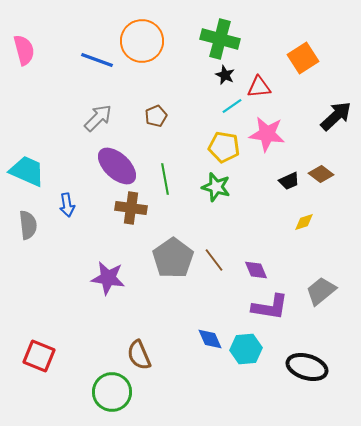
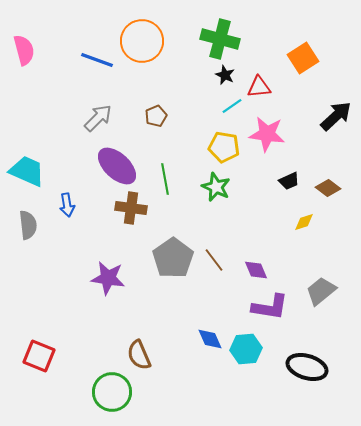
brown diamond: moved 7 px right, 14 px down
green star: rotated 8 degrees clockwise
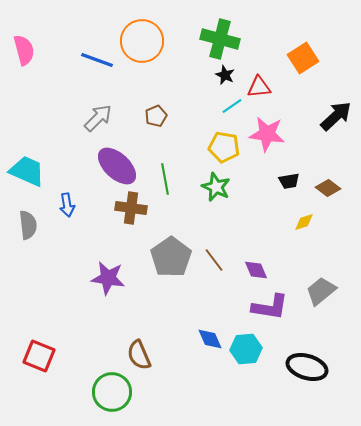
black trapezoid: rotated 15 degrees clockwise
gray pentagon: moved 2 px left, 1 px up
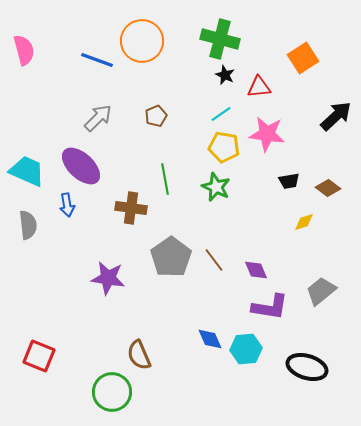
cyan line: moved 11 px left, 8 px down
purple ellipse: moved 36 px left
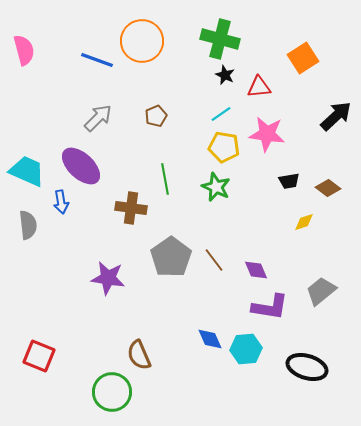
blue arrow: moved 6 px left, 3 px up
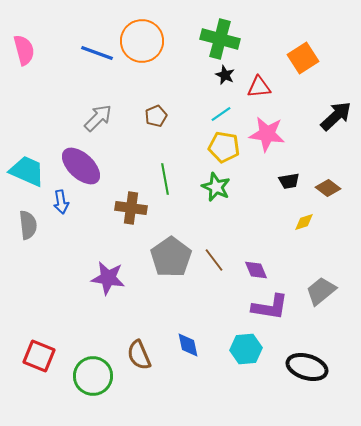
blue line: moved 7 px up
blue diamond: moved 22 px left, 6 px down; rotated 12 degrees clockwise
green circle: moved 19 px left, 16 px up
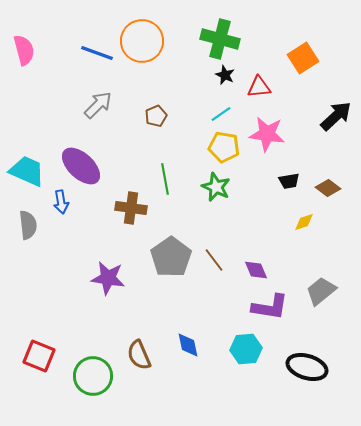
gray arrow: moved 13 px up
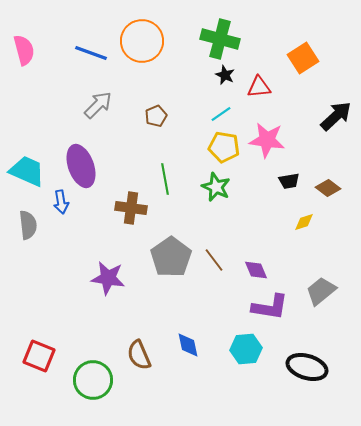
blue line: moved 6 px left
pink star: moved 6 px down
purple ellipse: rotated 27 degrees clockwise
green circle: moved 4 px down
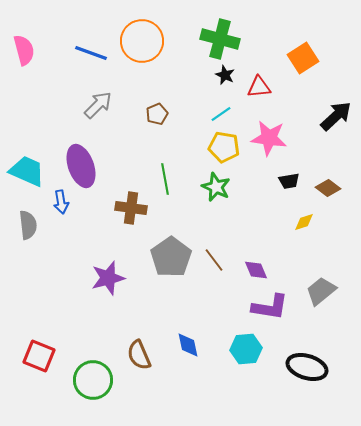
brown pentagon: moved 1 px right, 2 px up
pink star: moved 2 px right, 2 px up
purple star: rotated 24 degrees counterclockwise
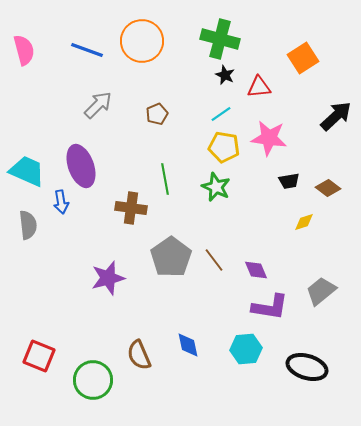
blue line: moved 4 px left, 3 px up
